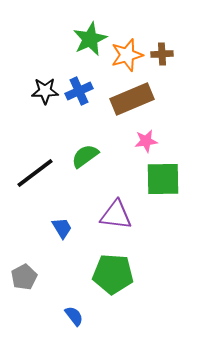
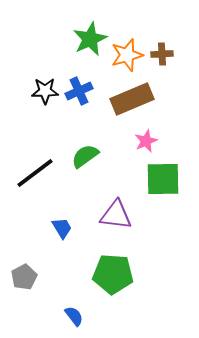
pink star: rotated 15 degrees counterclockwise
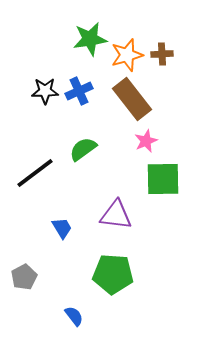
green star: rotated 16 degrees clockwise
brown rectangle: rotated 75 degrees clockwise
green semicircle: moved 2 px left, 7 px up
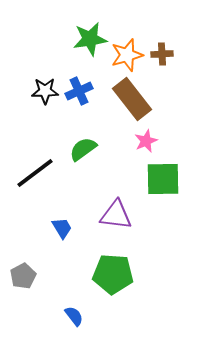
gray pentagon: moved 1 px left, 1 px up
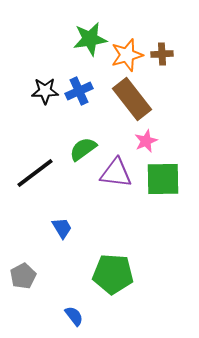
purple triangle: moved 42 px up
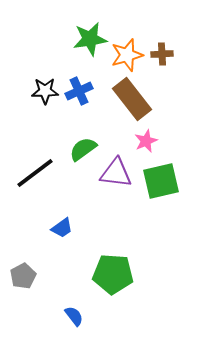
green square: moved 2 px left, 2 px down; rotated 12 degrees counterclockwise
blue trapezoid: rotated 85 degrees clockwise
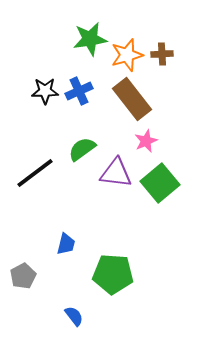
green semicircle: moved 1 px left
green square: moved 1 px left, 2 px down; rotated 27 degrees counterclockwise
blue trapezoid: moved 4 px right, 16 px down; rotated 40 degrees counterclockwise
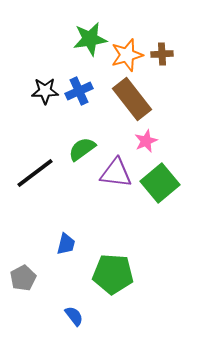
gray pentagon: moved 2 px down
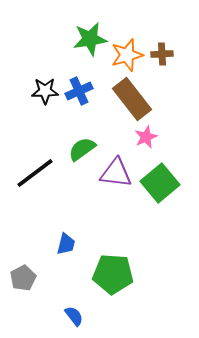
pink star: moved 4 px up
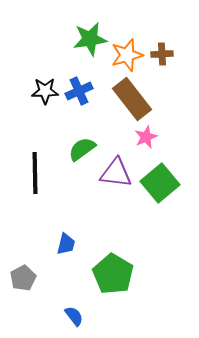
black line: rotated 54 degrees counterclockwise
green pentagon: rotated 27 degrees clockwise
